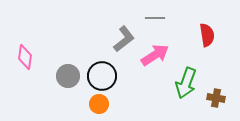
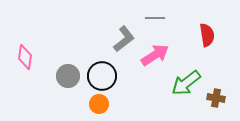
green arrow: rotated 32 degrees clockwise
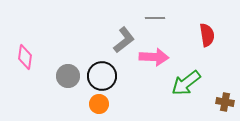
gray L-shape: moved 1 px down
pink arrow: moved 1 px left, 2 px down; rotated 36 degrees clockwise
brown cross: moved 9 px right, 4 px down
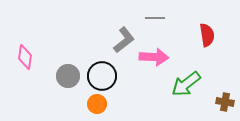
green arrow: moved 1 px down
orange circle: moved 2 px left
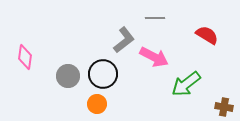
red semicircle: rotated 50 degrees counterclockwise
pink arrow: rotated 24 degrees clockwise
black circle: moved 1 px right, 2 px up
brown cross: moved 1 px left, 5 px down
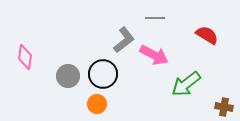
pink arrow: moved 2 px up
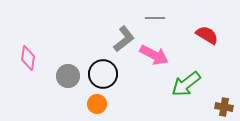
gray L-shape: moved 1 px up
pink diamond: moved 3 px right, 1 px down
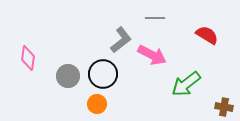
gray L-shape: moved 3 px left, 1 px down
pink arrow: moved 2 px left
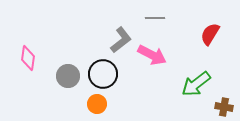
red semicircle: moved 3 px right, 1 px up; rotated 90 degrees counterclockwise
green arrow: moved 10 px right
